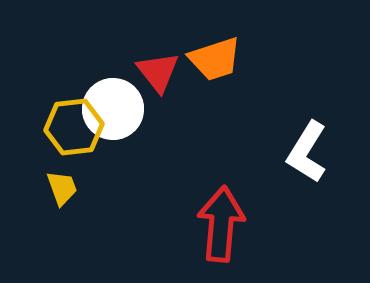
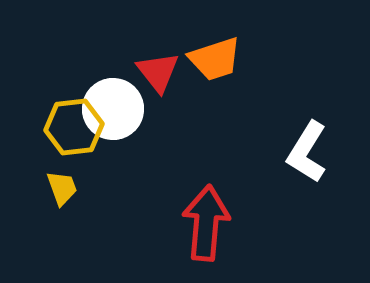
red arrow: moved 15 px left, 1 px up
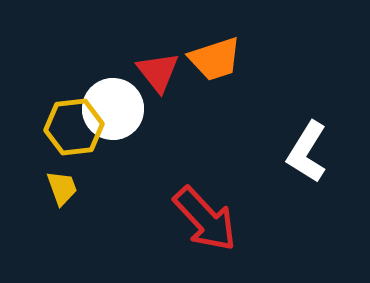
red arrow: moved 1 px left, 4 px up; rotated 132 degrees clockwise
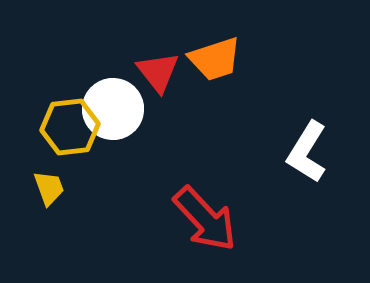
yellow hexagon: moved 4 px left
yellow trapezoid: moved 13 px left
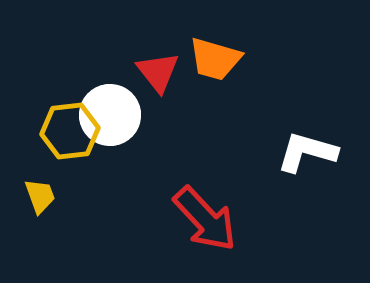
orange trapezoid: rotated 34 degrees clockwise
white circle: moved 3 px left, 6 px down
yellow hexagon: moved 4 px down
white L-shape: rotated 74 degrees clockwise
yellow trapezoid: moved 9 px left, 8 px down
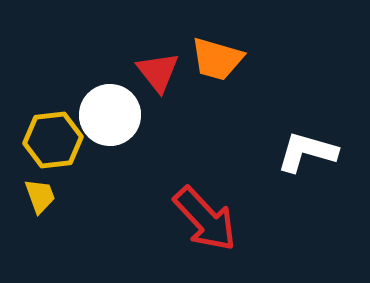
orange trapezoid: moved 2 px right
yellow hexagon: moved 17 px left, 9 px down
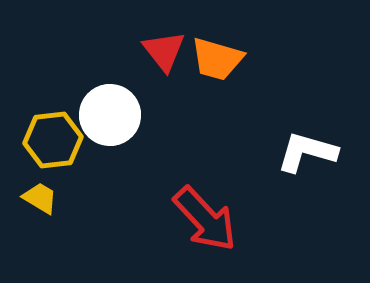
red triangle: moved 6 px right, 21 px up
yellow trapezoid: moved 2 px down; rotated 39 degrees counterclockwise
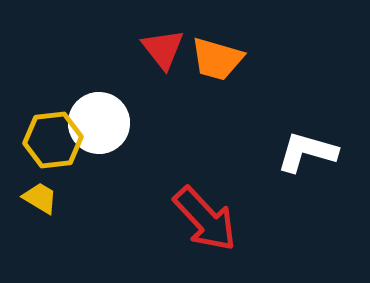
red triangle: moved 1 px left, 2 px up
white circle: moved 11 px left, 8 px down
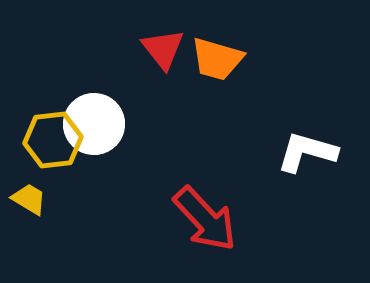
white circle: moved 5 px left, 1 px down
yellow trapezoid: moved 11 px left, 1 px down
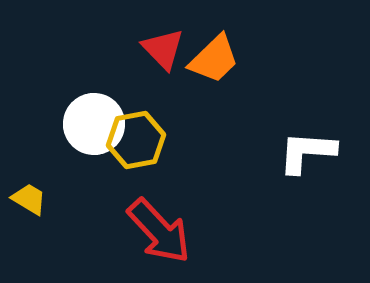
red triangle: rotated 6 degrees counterclockwise
orange trapezoid: moved 3 px left; rotated 60 degrees counterclockwise
yellow hexagon: moved 83 px right; rotated 4 degrees counterclockwise
white L-shape: rotated 12 degrees counterclockwise
red arrow: moved 46 px left, 12 px down
